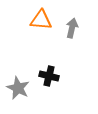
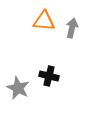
orange triangle: moved 3 px right, 1 px down
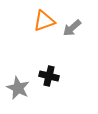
orange triangle: rotated 25 degrees counterclockwise
gray arrow: rotated 144 degrees counterclockwise
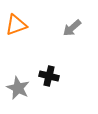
orange triangle: moved 28 px left, 4 px down
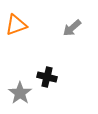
black cross: moved 2 px left, 1 px down
gray star: moved 2 px right, 5 px down; rotated 10 degrees clockwise
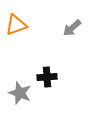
black cross: rotated 18 degrees counterclockwise
gray star: rotated 15 degrees counterclockwise
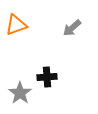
gray star: rotated 15 degrees clockwise
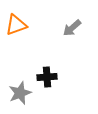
gray star: rotated 15 degrees clockwise
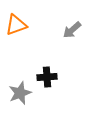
gray arrow: moved 2 px down
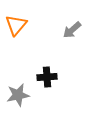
orange triangle: rotated 30 degrees counterclockwise
gray star: moved 2 px left, 2 px down; rotated 10 degrees clockwise
